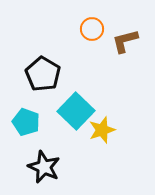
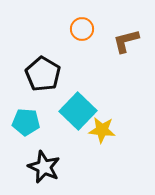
orange circle: moved 10 px left
brown L-shape: moved 1 px right
cyan square: moved 2 px right
cyan pentagon: rotated 16 degrees counterclockwise
yellow star: rotated 24 degrees clockwise
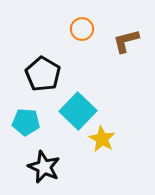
yellow star: moved 9 px down; rotated 24 degrees clockwise
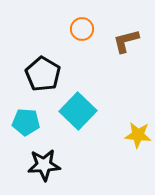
yellow star: moved 36 px right, 4 px up; rotated 24 degrees counterclockwise
black star: moved 2 px up; rotated 28 degrees counterclockwise
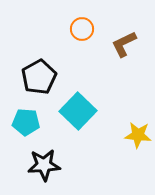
brown L-shape: moved 2 px left, 3 px down; rotated 12 degrees counterclockwise
black pentagon: moved 4 px left, 3 px down; rotated 12 degrees clockwise
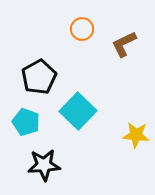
cyan pentagon: rotated 16 degrees clockwise
yellow star: moved 2 px left
